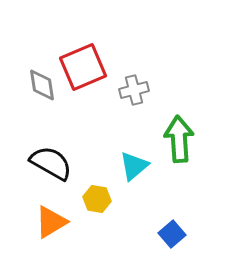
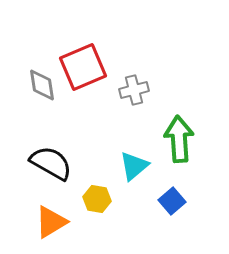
blue square: moved 33 px up
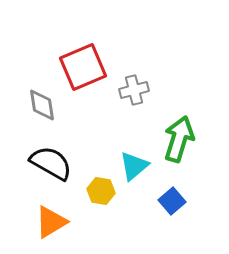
gray diamond: moved 20 px down
green arrow: rotated 21 degrees clockwise
yellow hexagon: moved 4 px right, 8 px up
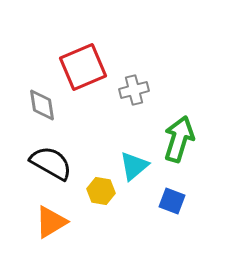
blue square: rotated 28 degrees counterclockwise
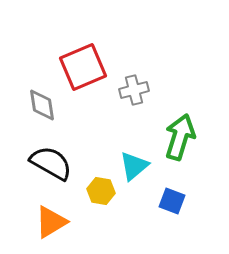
green arrow: moved 1 px right, 2 px up
